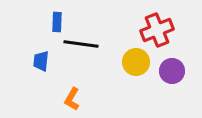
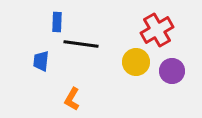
red cross: rotated 8 degrees counterclockwise
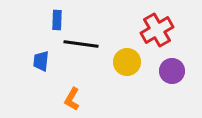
blue rectangle: moved 2 px up
yellow circle: moved 9 px left
